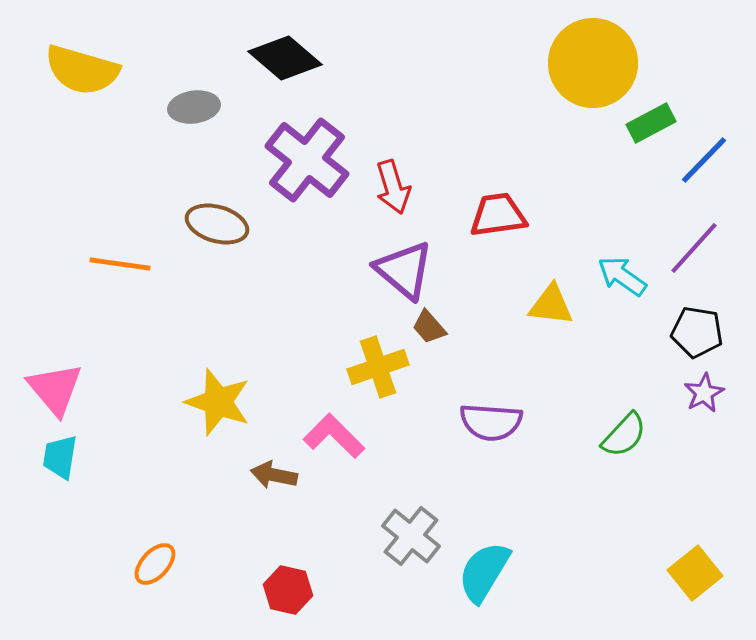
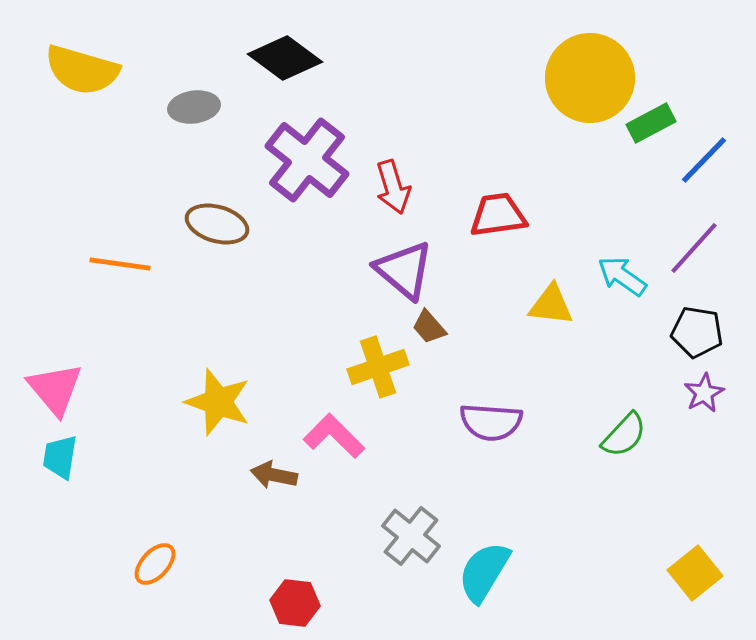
black diamond: rotated 4 degrees counterclockwise
yellow circle: moved 3 px left, 15 px down
red hexagon: moved 7 px right, 13 px down; rotated 6 degrees counterclockwise
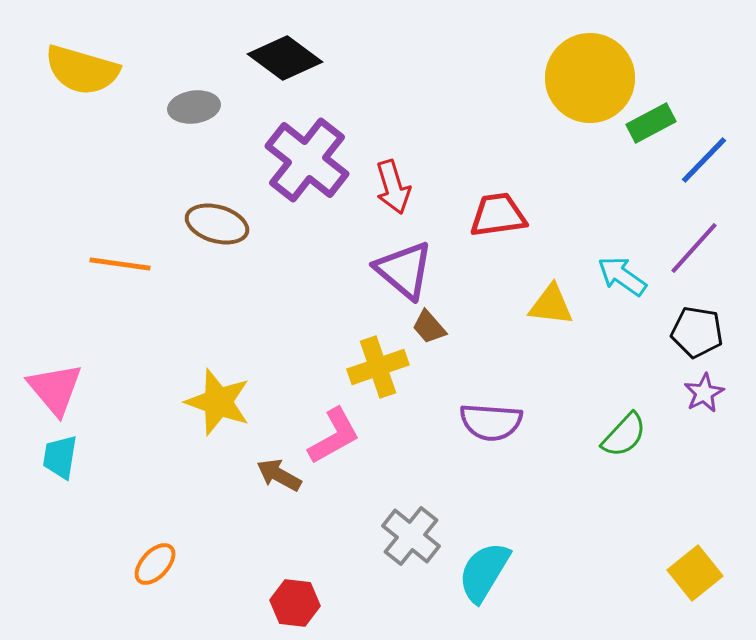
pink L-shape: rotated 106 degrees clockwise
brown arrow: moved 5 px right; rotated 18 degrees clockwise
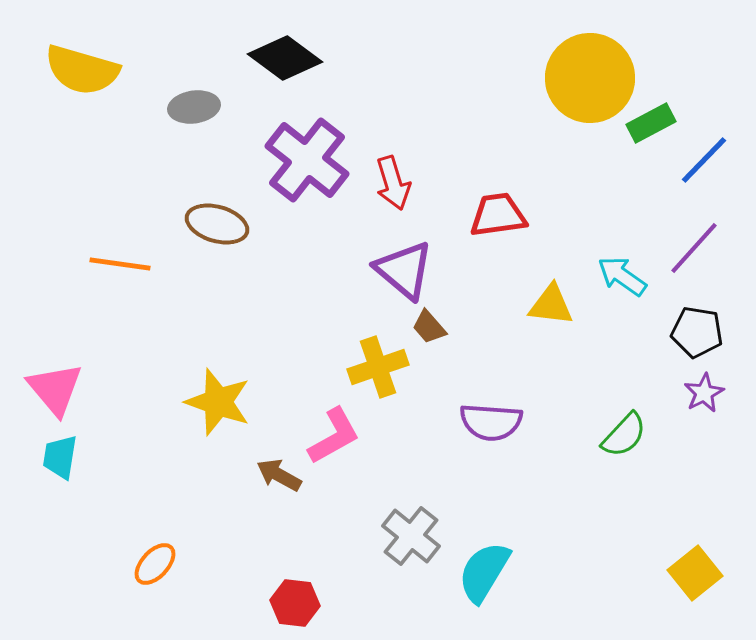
red arrow: moved 4 px up
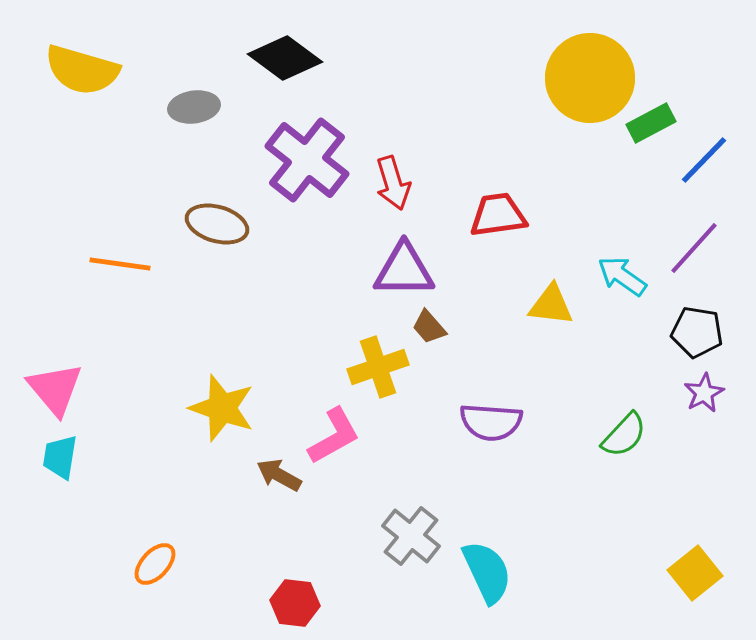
purple triangle: rotated 40 degrees counterclockwise
yellow star: moved 4 px right, 6 px down
cyan semicircle: moved 3 px right; rotated 124 degrees clockwise
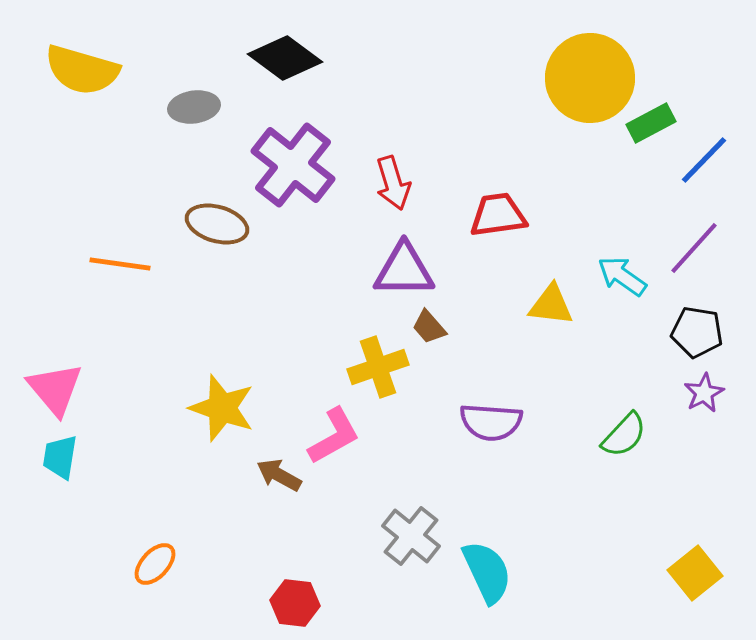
purple cross: moved 14 px left, 5 px down
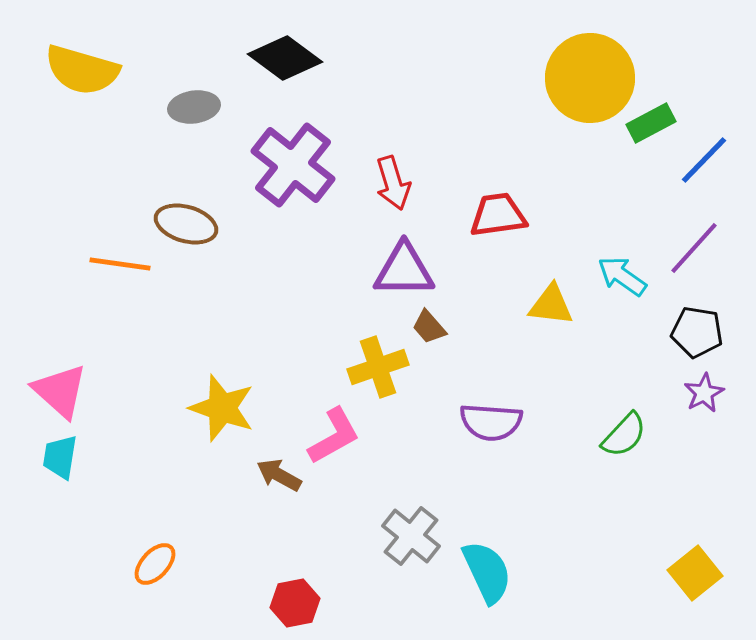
brown ellipse: moved 31 px left
pink triangle: moved 5 px right, 2 px down; rotated 8 degrees counterclockwise
red hexagon: rotated 18 degrees counterclockwise
